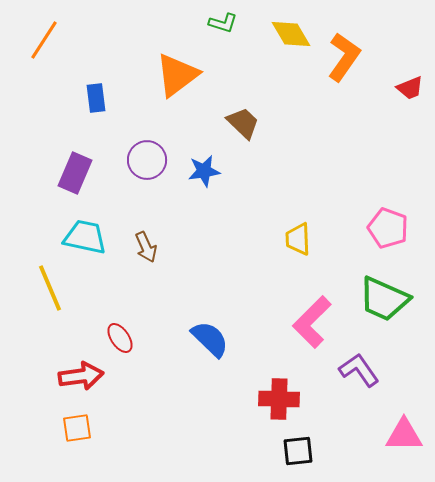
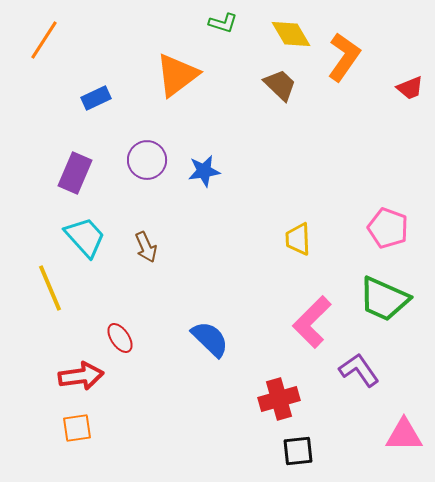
blue rectangle: rotated 72 degrees clockwise
brown trapezoid: moved 37 px right, 38 px up
cyan trapezoid: rotated 36 degrees clockwise
red cross: rotated 18 degrees counterclockwise
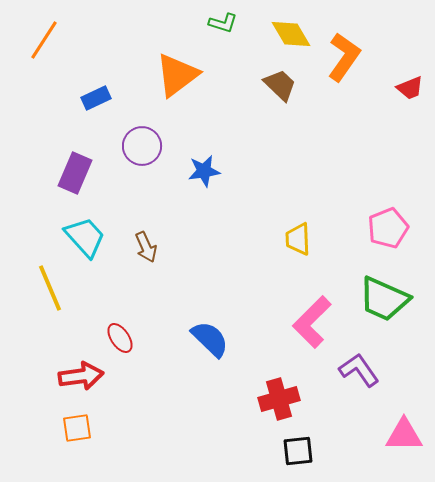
purple circle: moved 5 px left, 14 px up
pink pentagon: rotated 30 degrees clockwise
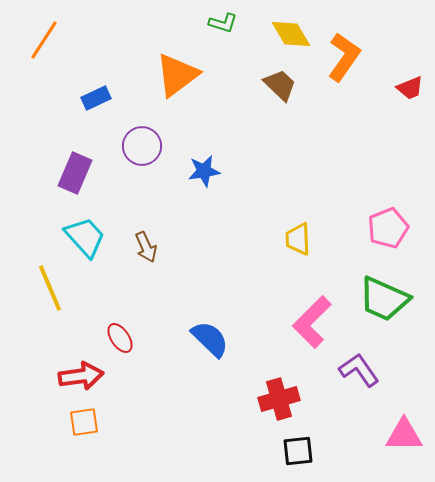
orange square: moved 7 px right, 6 px up
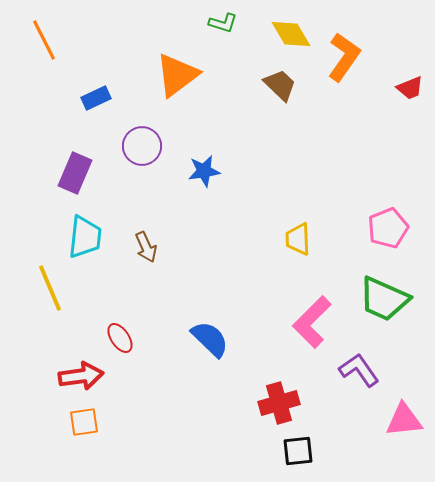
orange line: rotated 60 degrees counterclockwise
cyan trapezoid: rotated 48 degrees clockwise
red cross: moved 4 px down
pink triangle: moved 15 px up; rotated 6 degrees counterclockwise
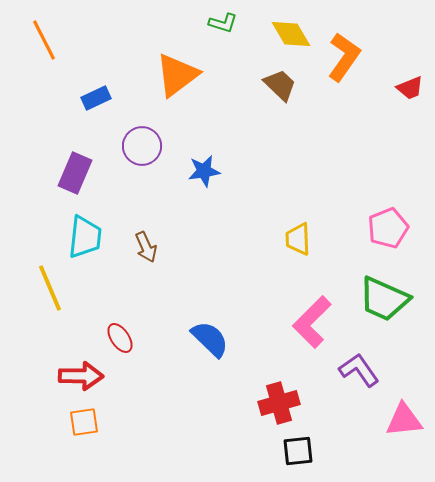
red arrow: rotated 9 degrees clockwise
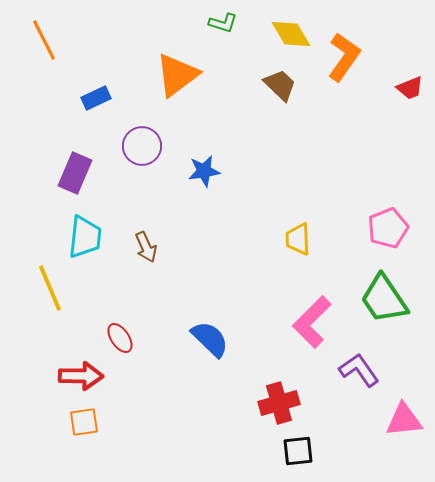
green trapezoid: rotated 32 degrees clockwise
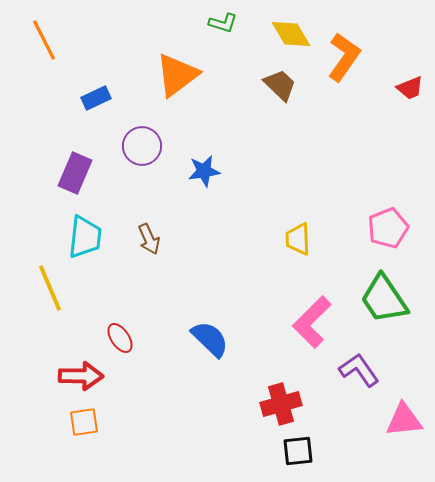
brown arrow: moved 3 px right, 8 px up
red cross: moved 2 px right, 1 px down
